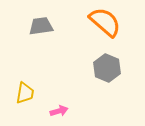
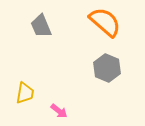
gray trapezoid: rotated 105 degrees counterclockwise
pink arrow: rotated 54 degrees clockwise
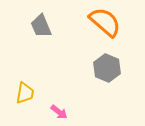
pink arrow: moved 1 px down
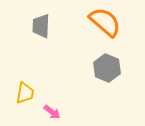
gray trapezoid: rotated 25 degrees clockwise
pink arrow: moved 7 px left
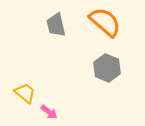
gray trapezoid: moved 15 px right, 1 px up; rotated 15 degrees counterclockwise
yellow trapezoid: rotated 60 degrees counterclockwise
pink arrow: moved 3 px left
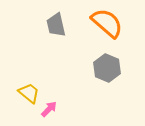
orange semicircle: moved 2 px right, 1 px down
yellow trapezoid: moved 4 px right
pink arrow: moved 3 px up; rotated 84 degrees counterclockwise
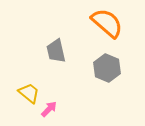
gray trapezoid: moved 26 px down
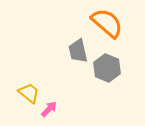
gray trapezoid: moved 22 px right
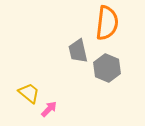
orange semicircle: rotated 56 degrees clockwise
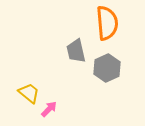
orange semicircle: rotated 12 degrees counterclockwise
gray trapezoid: moved 2 px left
gray hexagon: rotated 12 degrees clockwise
